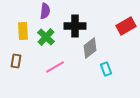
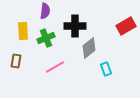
green cross: moved 1 px down; rotated 24 degrees clockwise
gray diamond: moved 1 px left
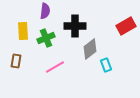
gray diamond: moved 1 px right, 1 px down
cyan rectangle: moved 4 px up
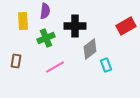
yellow rectangle: moved 10 px up
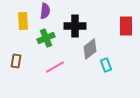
red rectangle: rotated 60 degrees counterclockwise
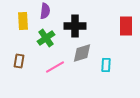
green cross: rotated 12 degrees counterclockwise
gray diamond: moved 8 px left, 4 px down; rotated 20 degrees clockwise
brown rectangle: moved 3 px right
cyan rectangle: rotated 24 degrees clockwise
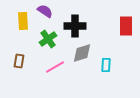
purple semicircle: rotated 63 degrees counterclockwise
green cross: moved 2 px right, 1 px down
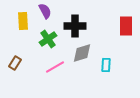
purple semicircle: rotated 28 degrees clockwise
brown rectangle: moved 4 px left, 2 px down; rotated 24 degrees clockwise
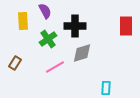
cyan rectangle: moved 23 px down
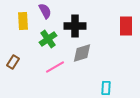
brown rectangle: moved 2 px left, 1 px up
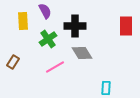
gray diamond: rotated 75 degrees clockwise
